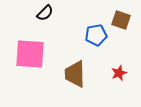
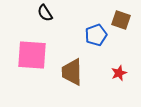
black semicircle: rotated 102 degrees clockwise
blue pentagon: rotated 10 degrees counterclockwise
pink square: moved 2 px right, 1 px down
brown trapezoid: moved 3 px left, 2 px up
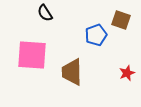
red star: moved 8 px right
